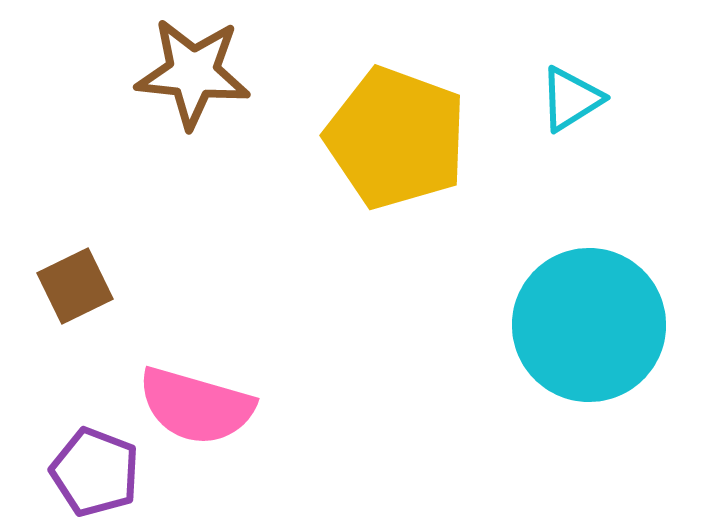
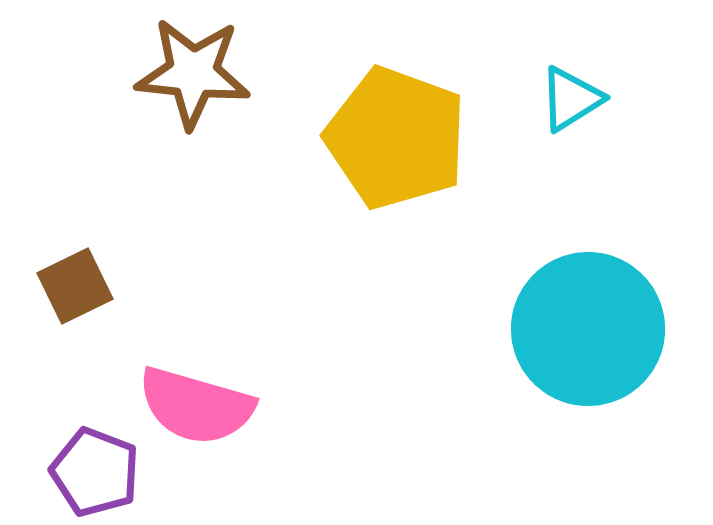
cyan circle: moved 1 px left, 4 px down
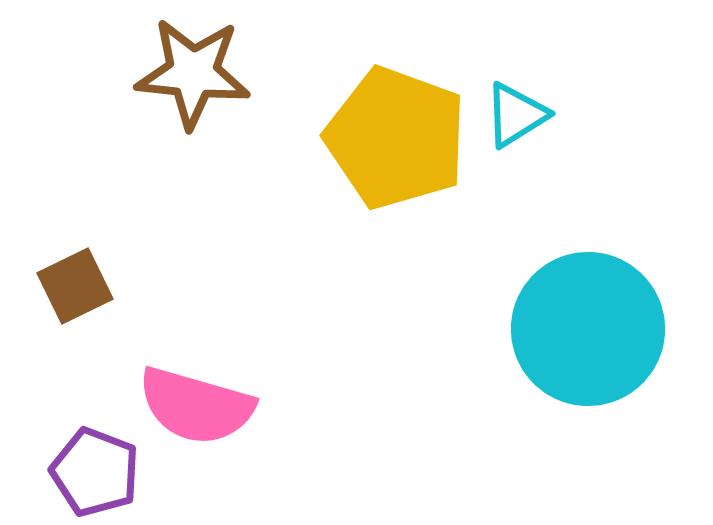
cyan triangle: moved 55 px left, 16 px down
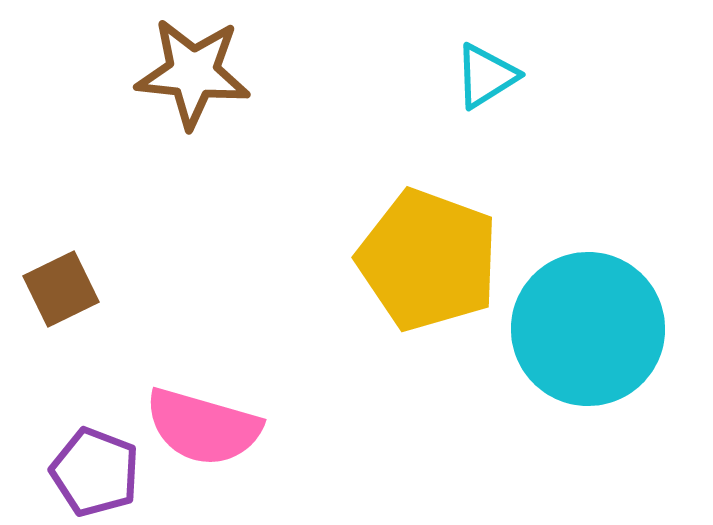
cyan triangle: moved 30 px left, 39 px up
yellow pentagon: moved 32 px right, 122 px down
brown square: moved 14 px left, 3 px down
pink semicircle: moved 7 px right, 21 px down
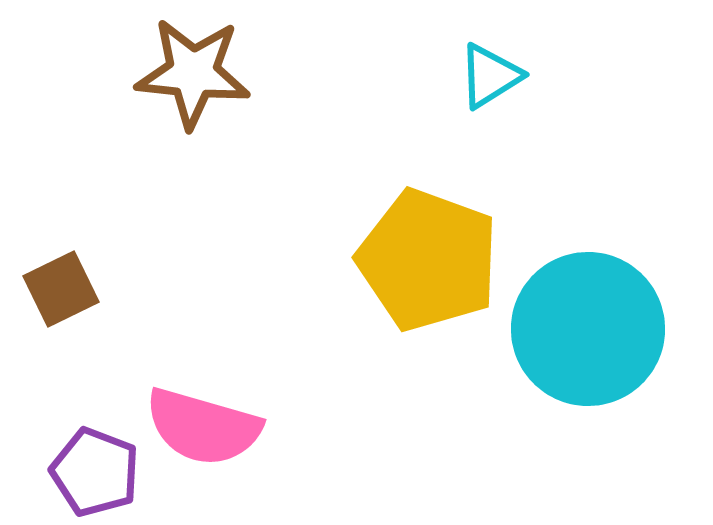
cyan triangle: moved 4 px right
